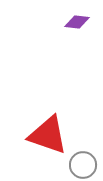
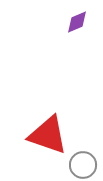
purple diamond: rotated 30 degrees counterclockwise
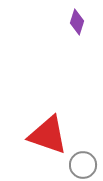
purple diamond: rotated 50 degrees counterclockwise
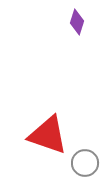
gray circle: moved 2 px right, 2 px up
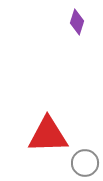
red triangle: rotated 21 degrees counterclockwise
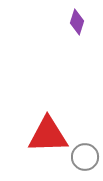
gray circle: moved 6 px up
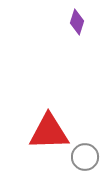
red triangle: moved 1 px right, 3 px up
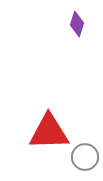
purple diamond: moved 2 px down
